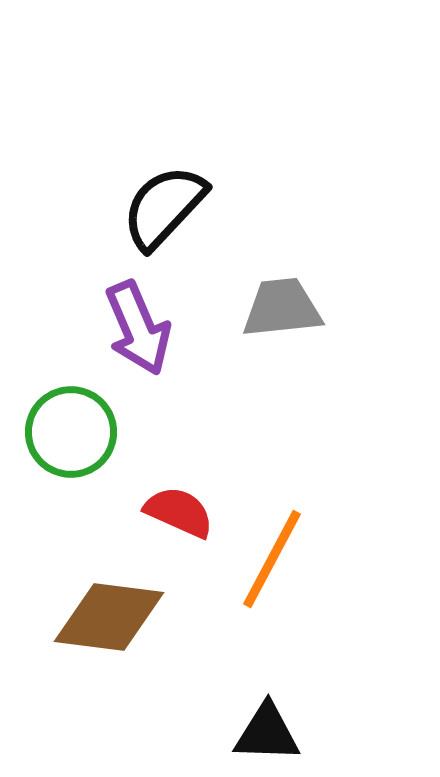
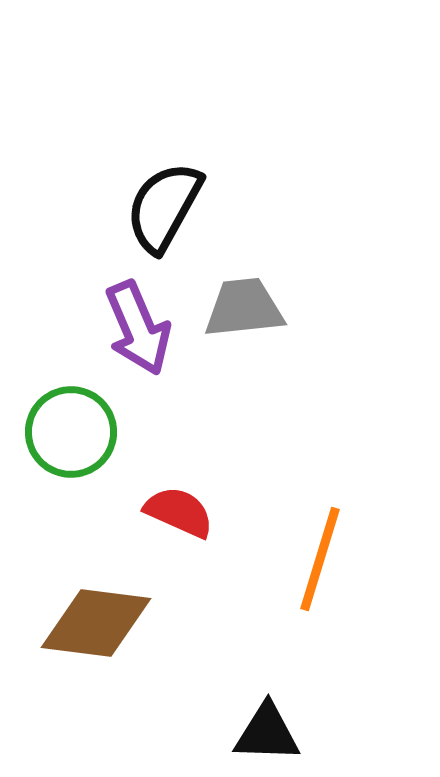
black semicircle: rotated 14 degrees counterclockwise
gray trapezoid: moved 38 px left
orange line: moved 48 px right; rotated 11 degrees counterclockwise
brown diamond: moved 13 px left, 6 px down
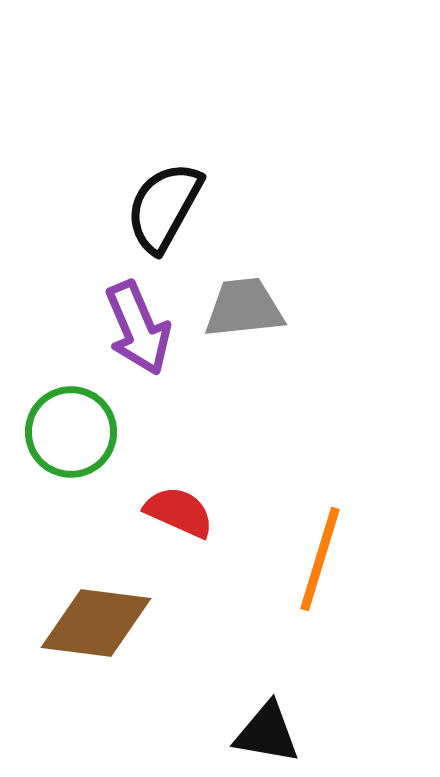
black triangle: rotated 8 degrees clockwise
